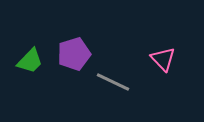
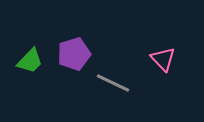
gray line: moved 1 px down
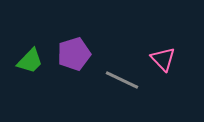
gray line: moved 9 px right, 3 px up
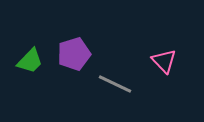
pink triangle: moved 1 px right, 2 px down
gray line: moved 7 px left, 4 px down
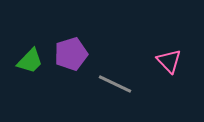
purple pentagon: moved 3 px left
pink triangle: moved 5 px right
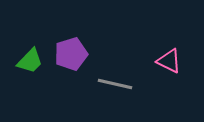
pink triangle: rotated 20 degrees counterclockwise
gray line: rotated 12 degrees counterclockwise
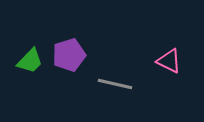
purple pentagon: moved 2 px left, 1 px down
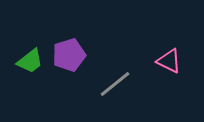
green trapezoid: rotated 8 degrees clockwise
gray line: rotated 52 degrees counterclockwise
